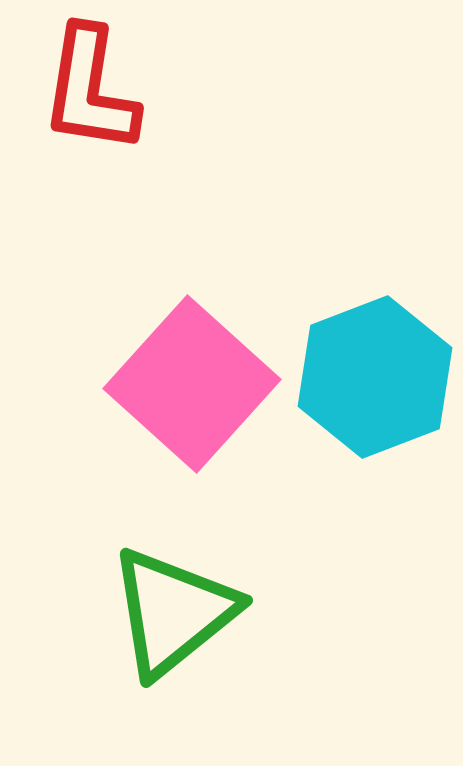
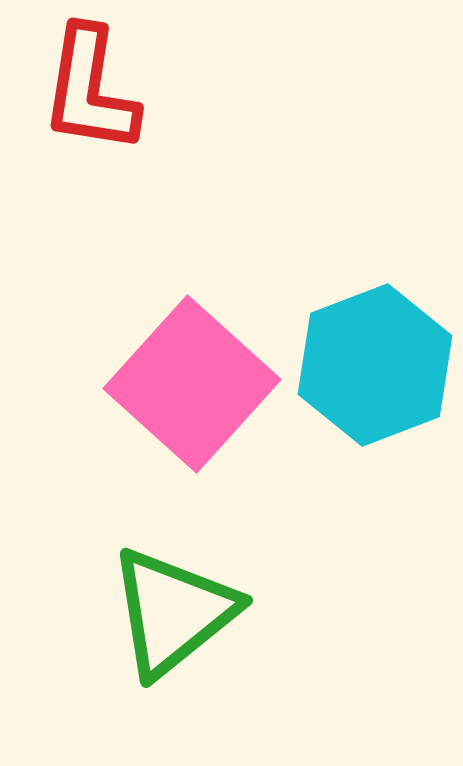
cyan hexagon: moved 12 px up
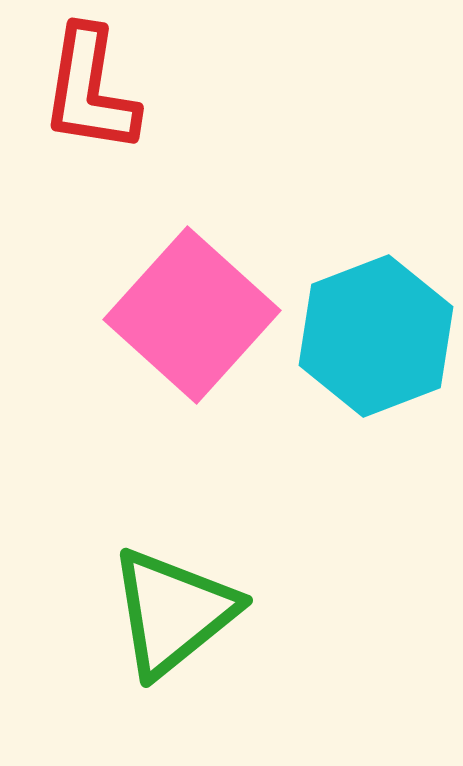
cyan hexagon: moved 1 px right, 29 px up
pink square: moved 69 px up
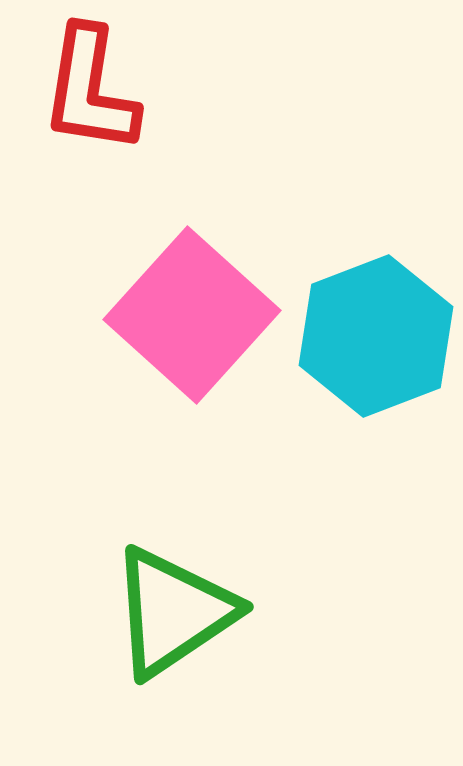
green triangle: rotated 5 degrees clockwise
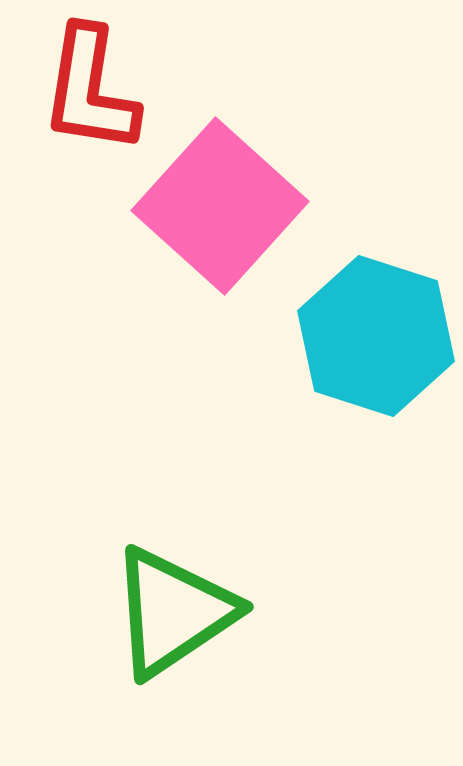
pink square: moved 28 px right, 109 px up
cyan hexagon: rotated 21 degrees counterclockwise
